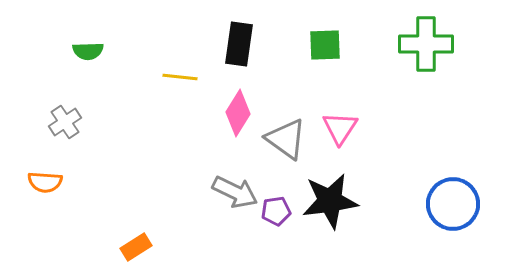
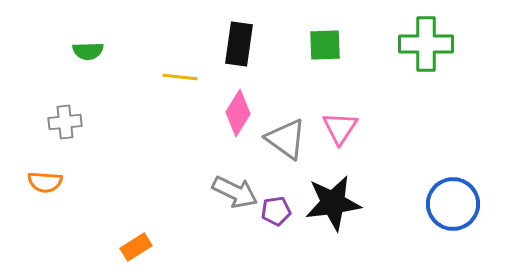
gray cross: rotated 28 degrees clockwise
black star: moved 3 px right, 2 px down
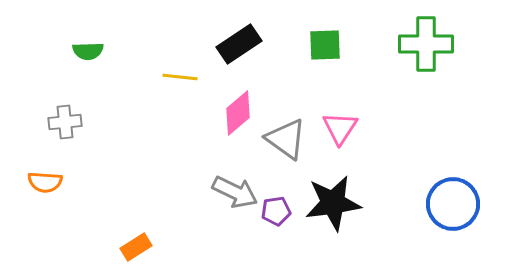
black rectangle: rotated 48 degrees clockwise
pink diamond: rotated 18 degrees clockwise
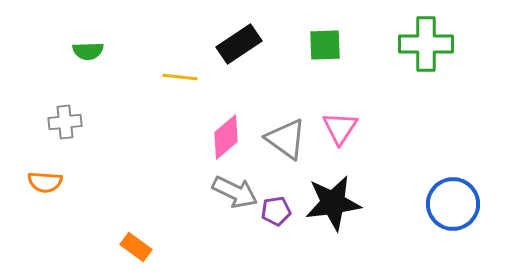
pink diamond: moved 12 px left, 24 px down
orange rectangle: rotated 68 degrees clockwise
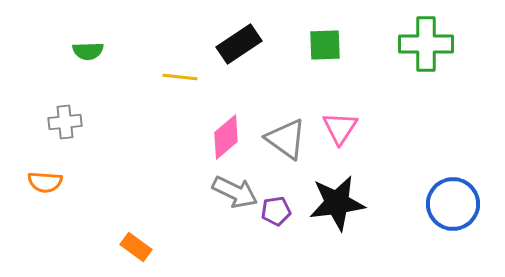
black star: moved 4 px right
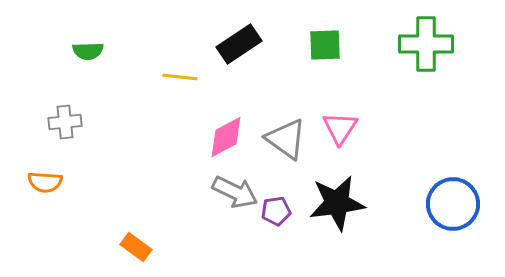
pink diamond: rotated 12 degrees clockwise
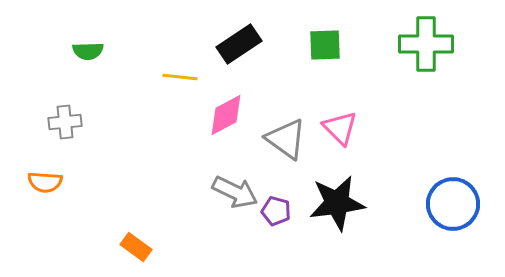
pink triangle: rotated 18 degrees counterclockwise
pink diamond: moved 22 px up
purple pentagon: rotated 24 degrees clockwise
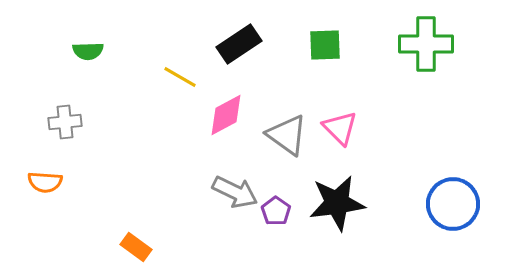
yellow line: rotated 24 degrees clockwise
gray triangle: moved 1 px right, 4 px up
purple pentagon: rotated 20 degrees clockwise
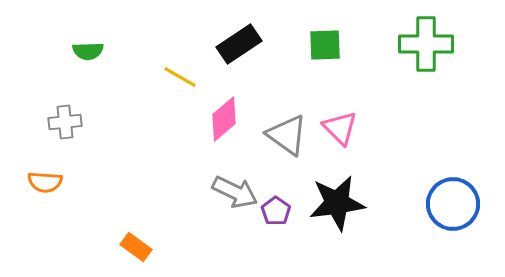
pink diamond: moved 2 px left, 4 px down; rotated 12 degrees counterclockwise
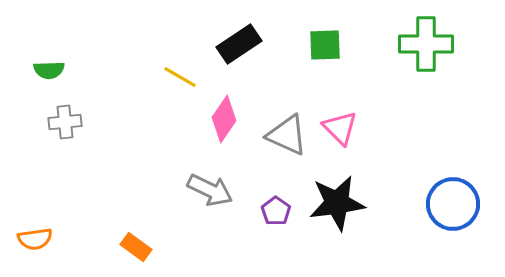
green semicircle: moved 39 px left, 19 px down
pink diamond: rotated 15 degrees counterclockwise
gray triangle: rotated 12 degrees counterclockwise
orange semicircle: moved 10 px left, 57 px down; rotated 12 degrees counterclockwise
gray arrow: moved 25 px left, 2 px up
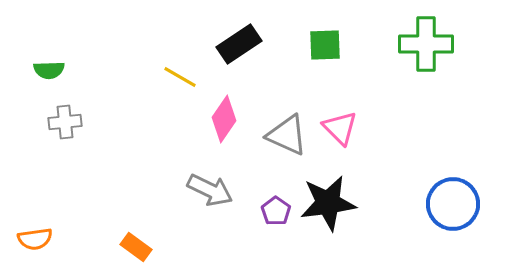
black star: moved 9 px left
